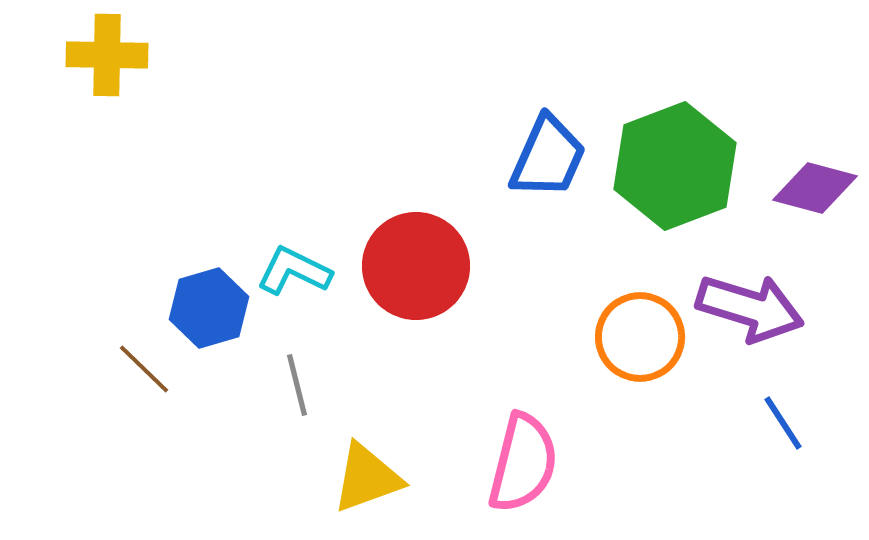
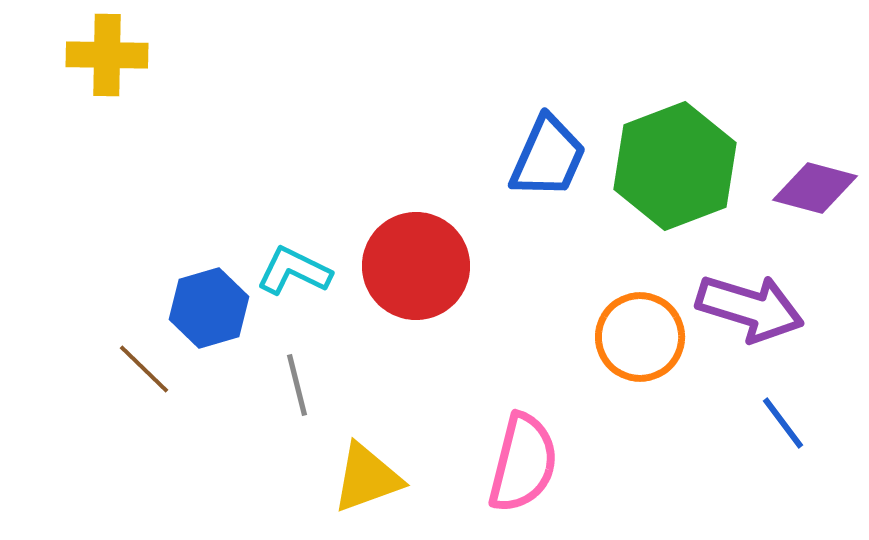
blue line: rotated 4 degrees counterclockwise
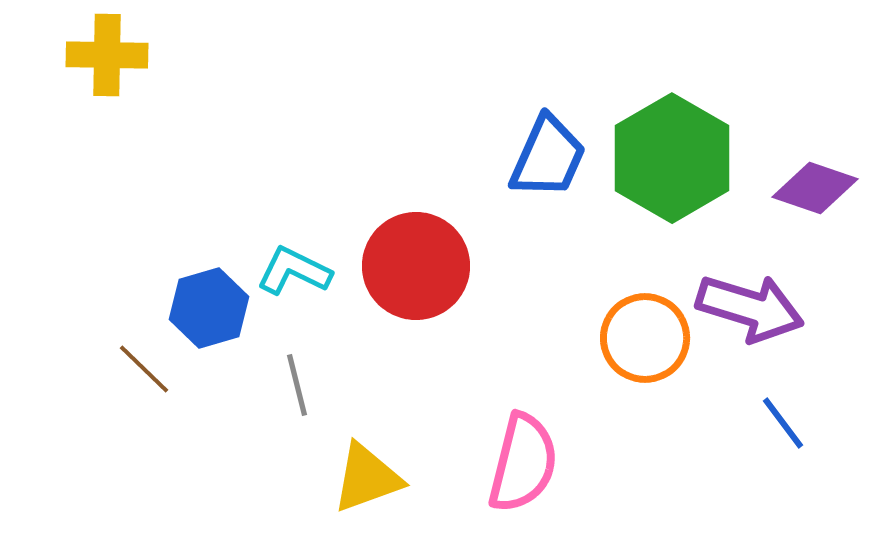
green hexagon: moved 3 px left, 8 px up; rotated 9 degrees counterclockwise
purple diamond: rotated 4 degrees clockwise
orange circle: moved 5 px right, 1 px down
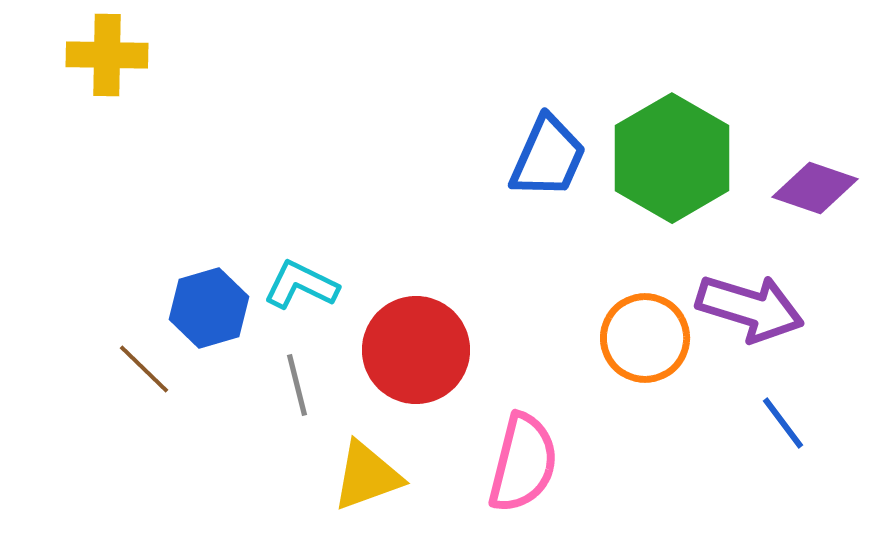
red circle: moved 84 px down
cyan L-shape: moved 7 px right, 14 px down
yellow triangle: moved 2 px up
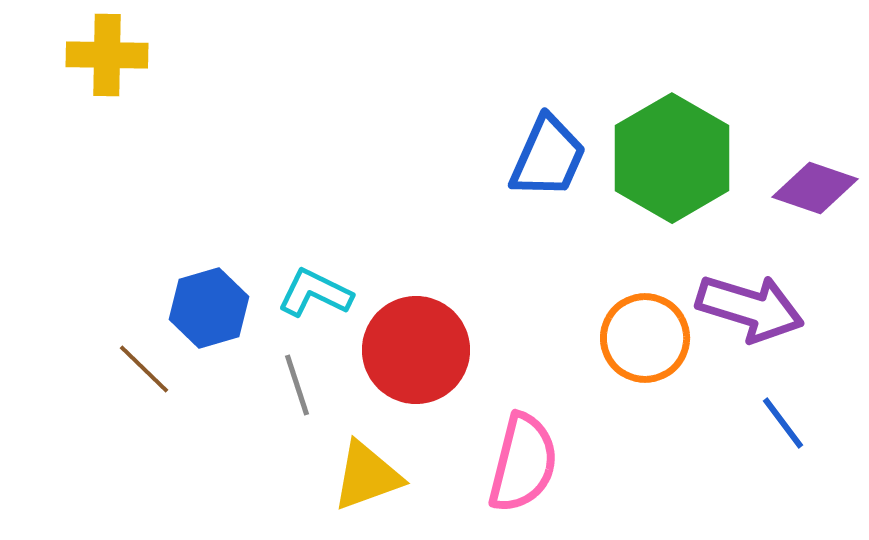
cyan L-shape: moved 14 px right, 8 px down
gray line: rotated 4 degrees counterclockwise
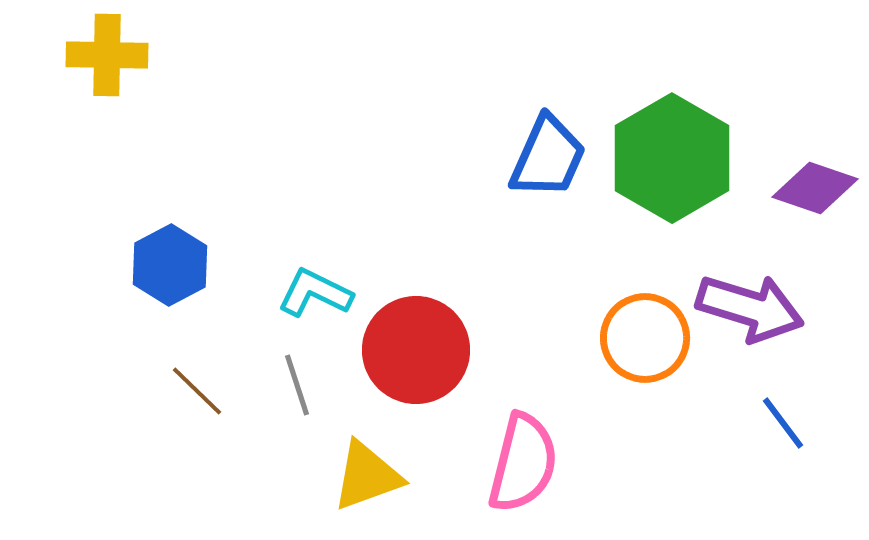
blue hexagon: moved 39 px left, 43 px up; rotated 12 degrees counterclockwise
brown line: moved 53 px right, 22 px down
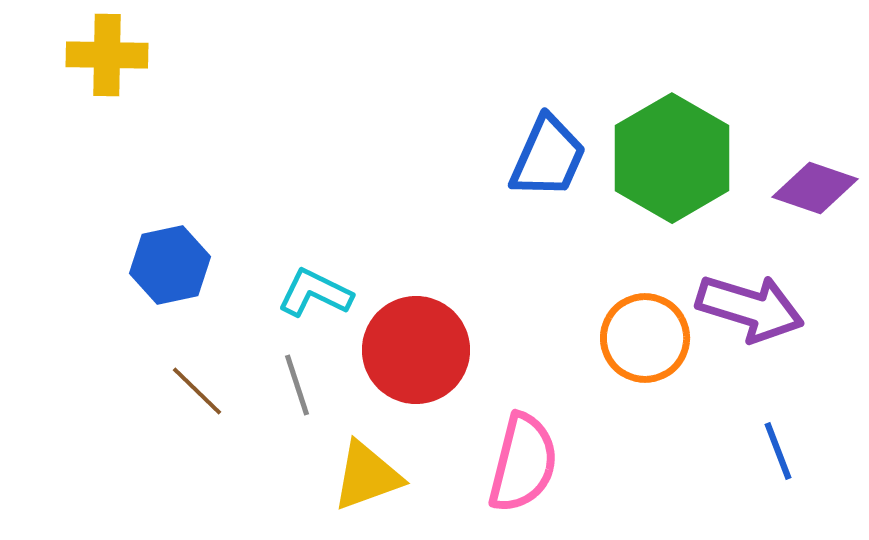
blue hexagon: rotated 16 degrees clockwise
blue line: moved 5 px left, 28 px down; rotated 16 degrees clockwise
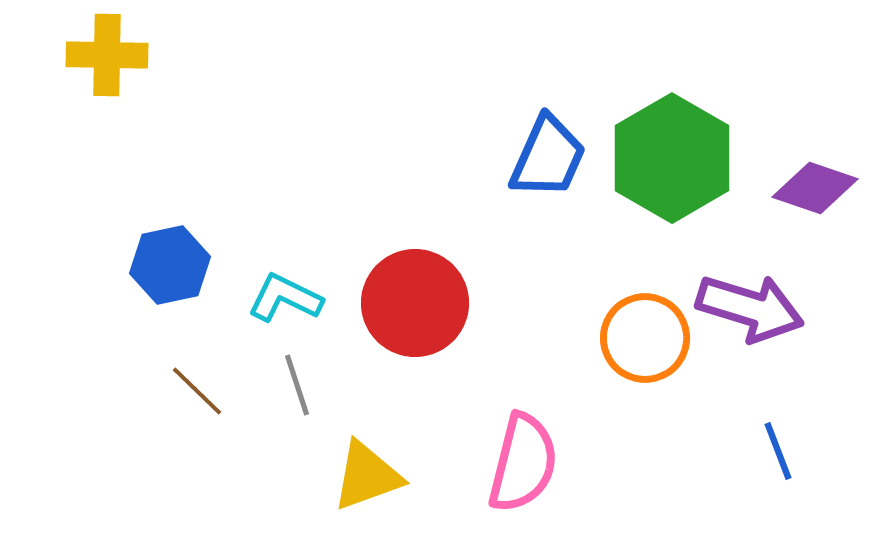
cyan L-shape: moved 30 px left, 5 px down
red circle: moved 1 px left, 47 px up
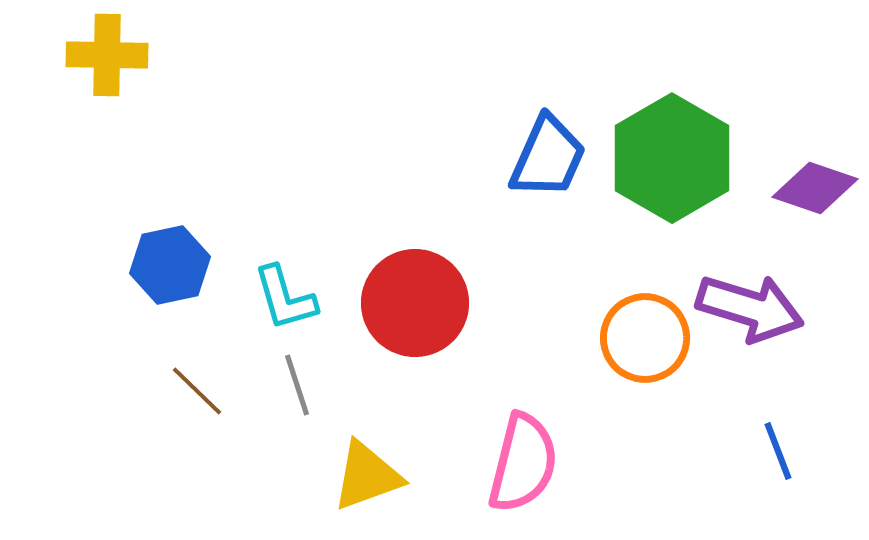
cyan L-shape: rotated 132 degrees counterclockwise
